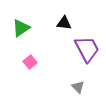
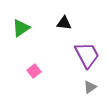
purple trapezoid: moved 6 px down
pink square: moved 4 px right, 9 px down
gray triangle: moved 12 px right; rotated 40 degrees clockwise
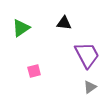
pink square: rotated 24 degrees clockwise
